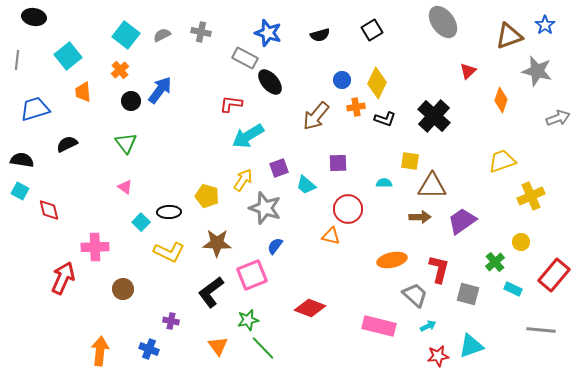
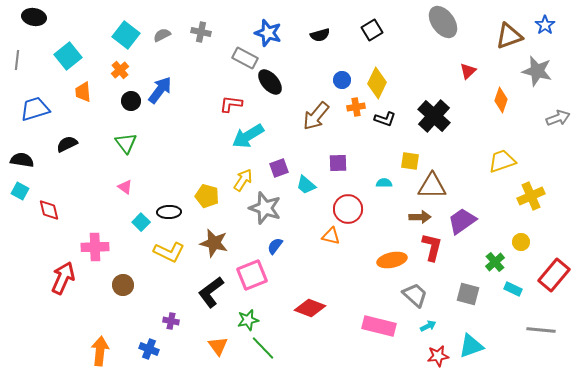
brown star at (217, 243): moved 3 px left; rotated 12 degrees clockwise
red L-shape at (439, 269): moved 7 px left, 22 px up
brown circle at (123, 289): moved 4 px up
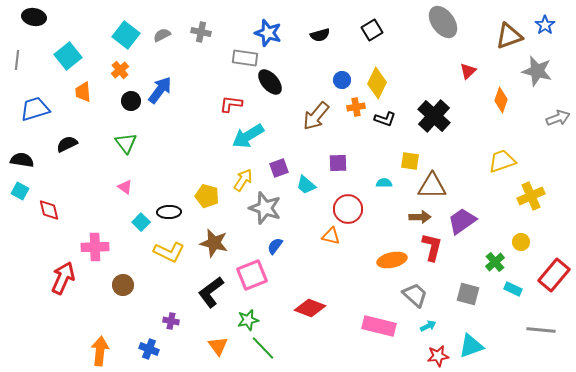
gray rectangle at (245, 58): rotated 20 degrees counterclockwise
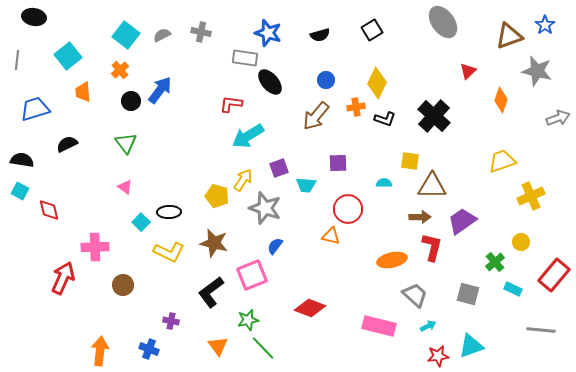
blue circle at (342, 80): moved 16 px left
cyan trapezoid at (306, 185): rotated 35 degrees counterclockwise
yellow pentagon at (207, 196): moved 10 px right
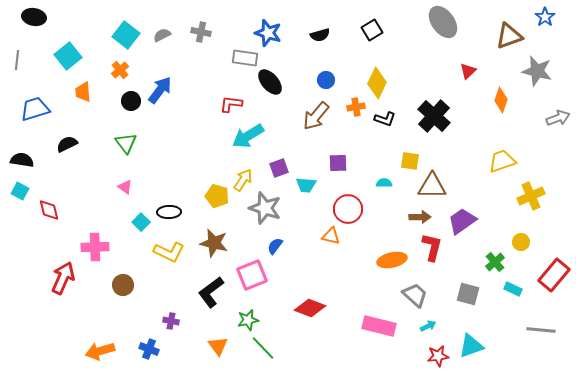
blue star at (545, 25): moved 8 px up
orange arrow at (100, 351): rotated 112 degrees counterclockwise
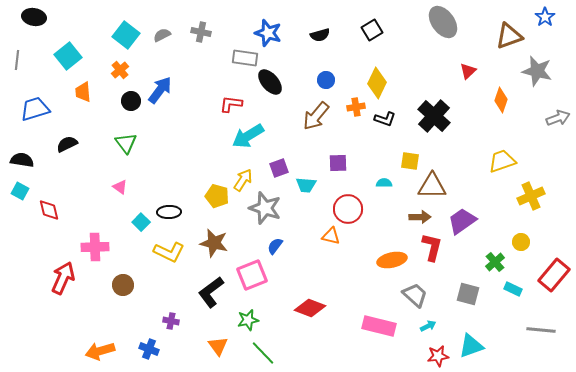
pink triangle at (125, 187): moved 5 px left
green line at (263, 348): moved 5 px down
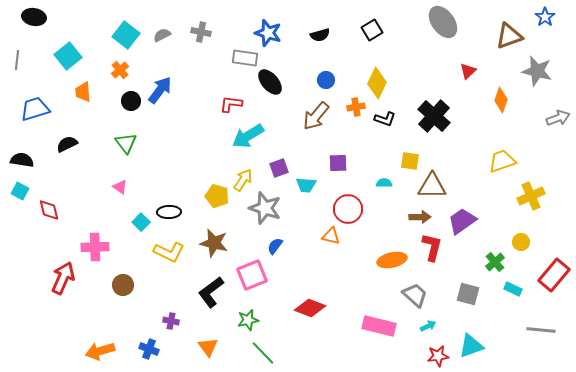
orange triangle at (218, 346): moved 10 px left, 1 px down
